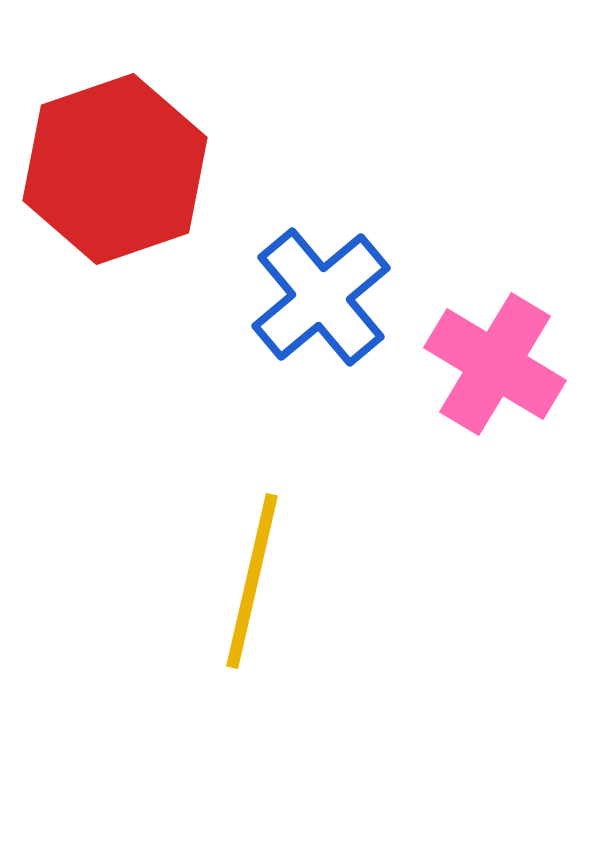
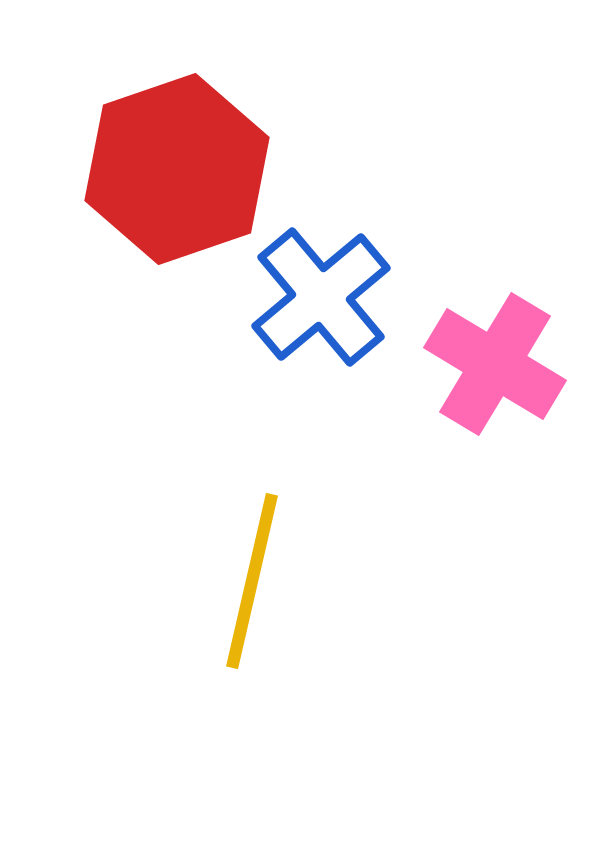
red hexagon: moved 62 px right
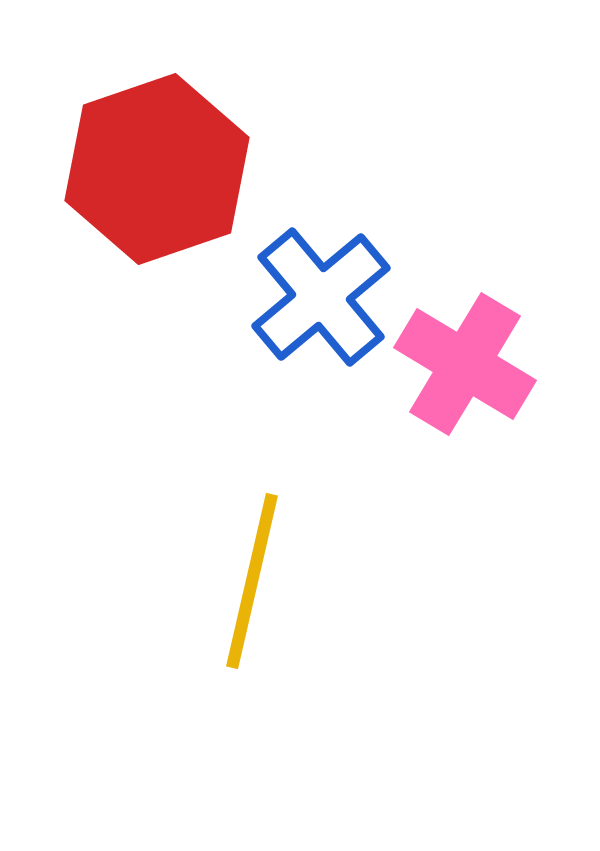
red hexagon: moved 20 px left
pink cross: moved 30 px left
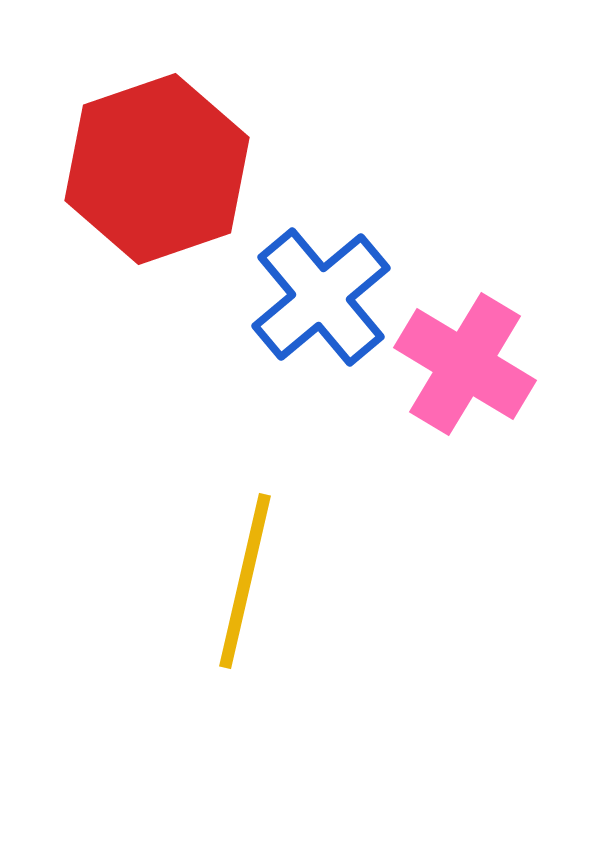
yellow line: moved 7 px left
